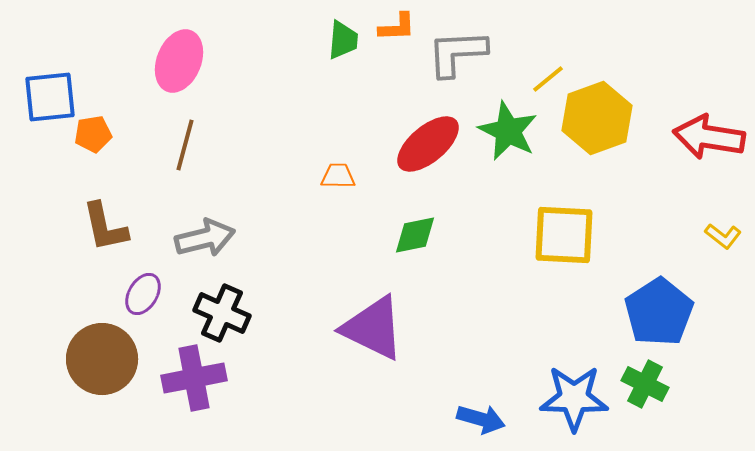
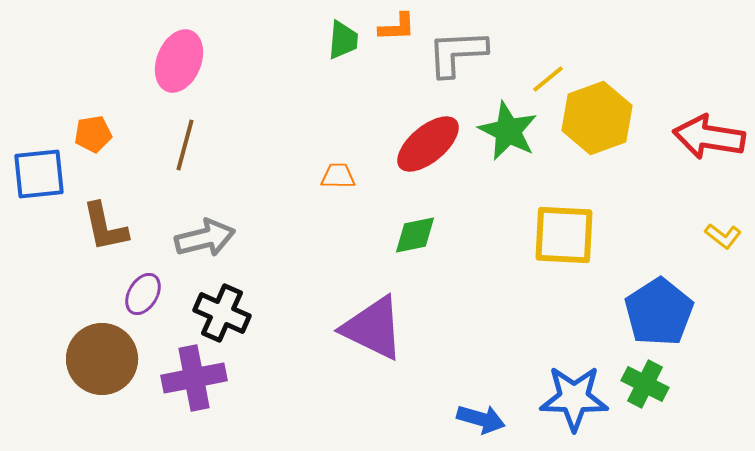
blue square: moved 11 px left, 77 px down
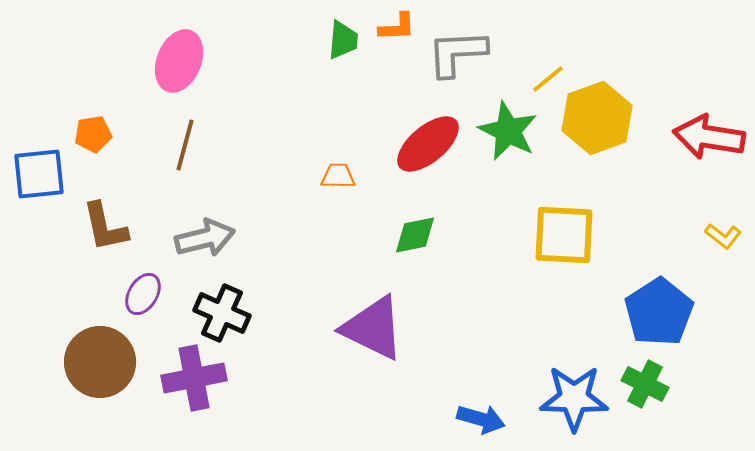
brown circle: moved 2 px left, 3 px down
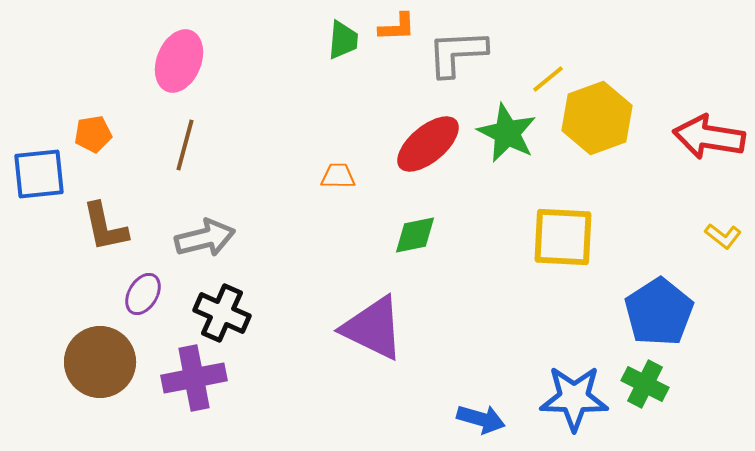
green star: moved 1 px left, 2 px down
yellow square: moved 1 px left, 2 px down
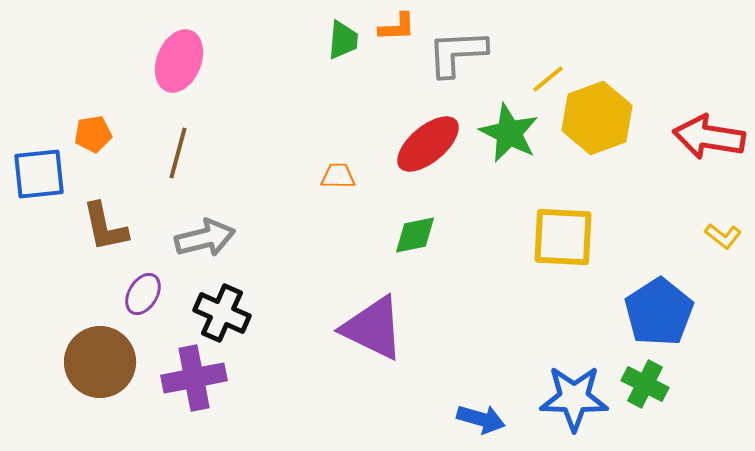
green star: moved 2 px right
brown line: moved 7 px left, 8 px down
